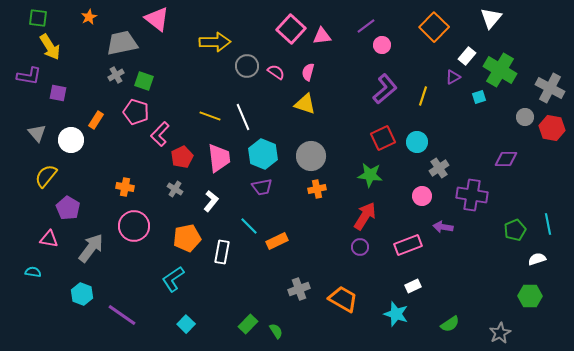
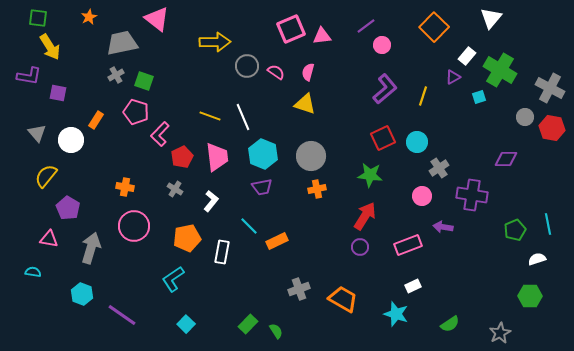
pink square at (291, 29): rotated 24 degrees clockwise
pink trapezoid at (219, 158): moved 2 px left, 1 px up
gray arrow at (91, 248): rotated 20 degrees counterclockwise
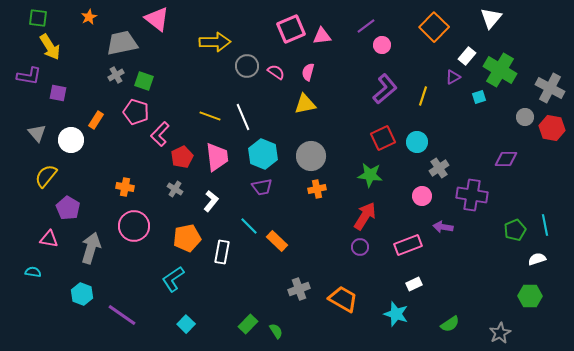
yellow triangle at (305, 104): rotated 30 degrees counterclockwise
cyan line at (548, 224): moved 3 px left, 1 px down
orange rectangle at (277, 241): rotated 70 degrees clockwise
white rectangle at (413, 286): moved 1 px right, 2 px up
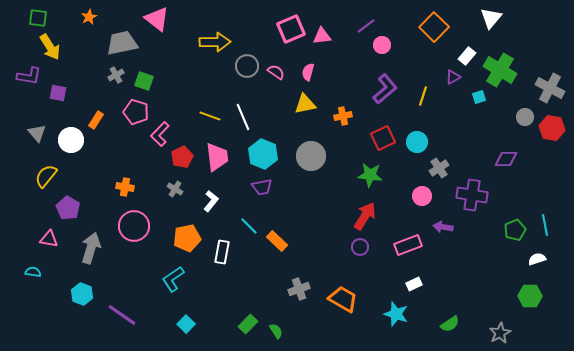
orange cross at (317, 189): moved 26 px right, 73 px up
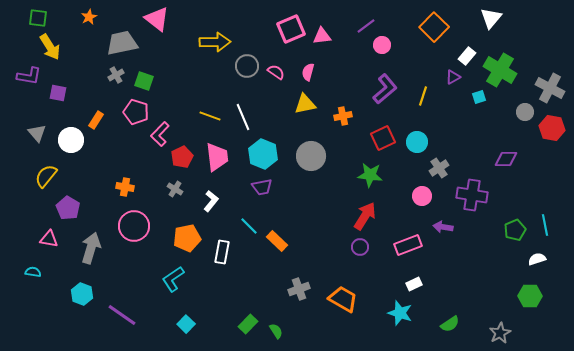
gray circle at (525, 117): moved 5 px up
cyan star at (396, 314): moved 4 px right, 1 px up
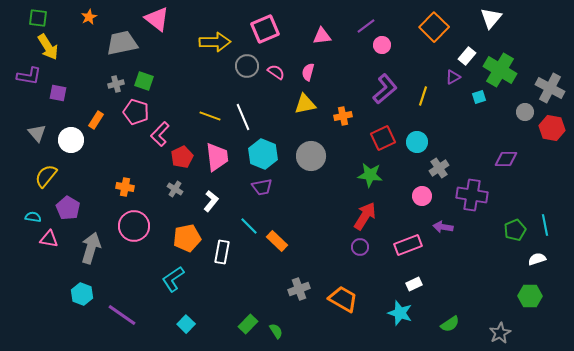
pink square at (291, 29): moved 26 px left
yellow arrow at (50, 47): moved 2 px left
gray cross at (116, 75): moved 9 px down; rotated 14 degrees clockwise
cyan semicircle at (33, 272): moved 55 px up
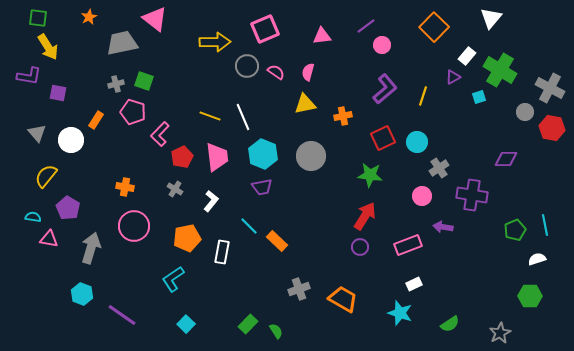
pink triangle at (157, 19): moved 2 px left
pink pentagon at (136, 112): moved 3 px left
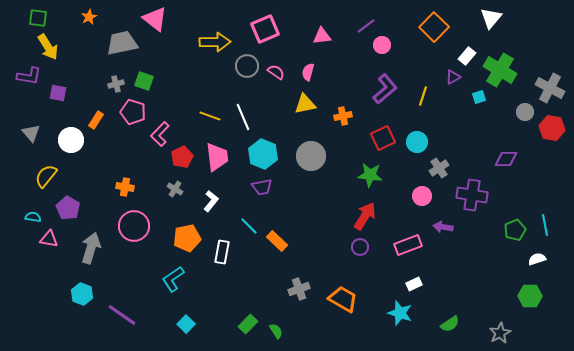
gray triangle at (37, 133): moved 6 px left
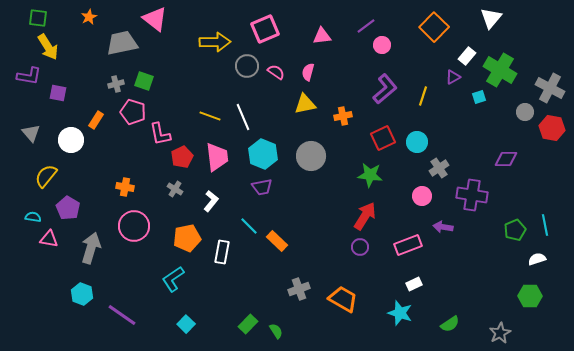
pink L-shape at (160, 134): rotated 55 degrees counterclockwise
